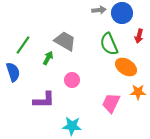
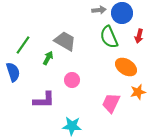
green semicircle: moved 7 px up
orange star: rotated 14 degrees counterclockwise
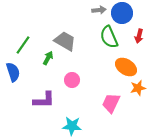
orange star: moved 4 px up
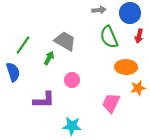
blue circle: moved 8 px right
green arrow: moved 1 px right
orange ellipse: rotated 30 degrees counterclockwise
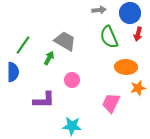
red arrow: moved 1 px left, 2 px up
blue semicircle: rotated 18 degrees clockwise
